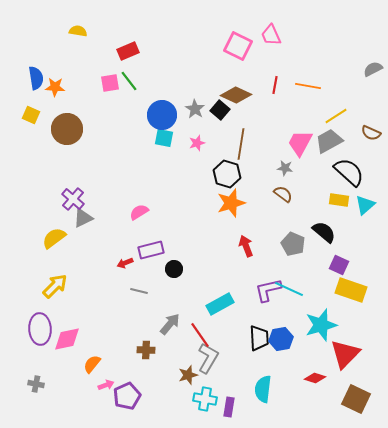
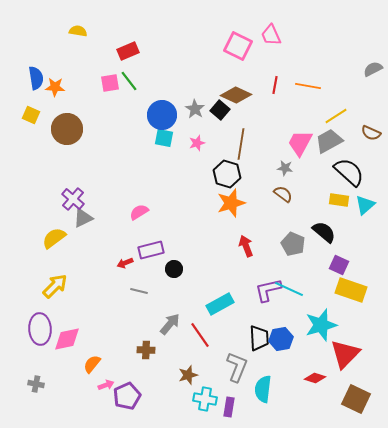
gray L-shape at (208, 358): moved 29 px right, 9 px down; rotated 8 degrees counterclockwise
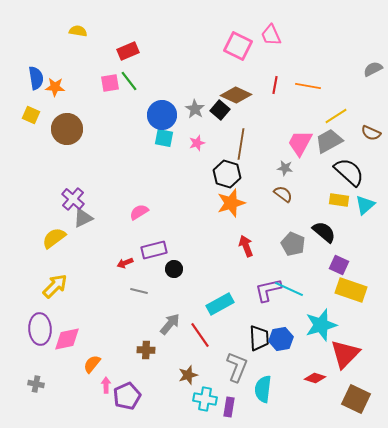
purple rectangle at (151, 250): moved 3 px right
pink arrow at (106, 385): rotated 70 degrees counterclockwise
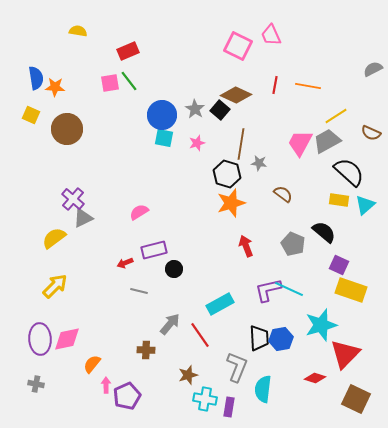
gray trapezoid at (329, 141): moved 2 px left
gray star at (285, 168): moved 26 px left, 5 px up
purple ellipse at (40, 329): moved 10 px down
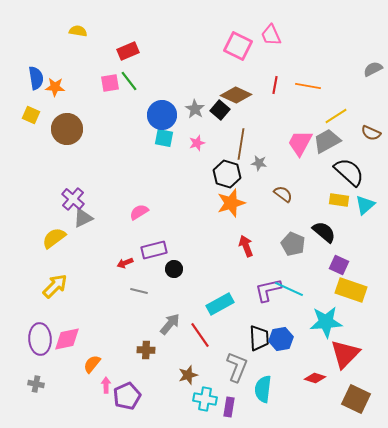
cyan star at (321, 325): moved 5 px right, 3 px up; rotated 12 degrees clockwise
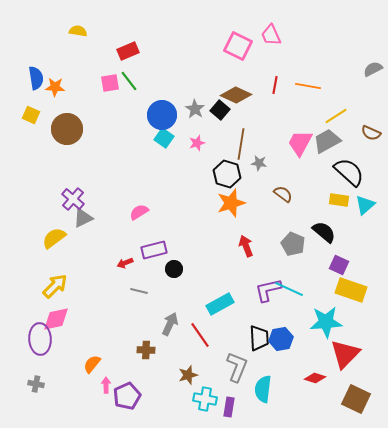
cyan square at (164, 138): rotated 24 degrees clockwise
gray arrow at (170, 324): rotated 15 degrees counterclockwise
pink diamond at (67, 339): moved 11 px left, 20 px up
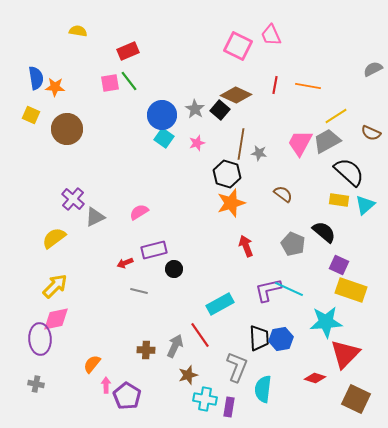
gray star at (259, 163): moved 10 px up
gray triangle at (83, 218): moved 12 px right, 1 px up
gray arrow at (170, 324): moved 5 px right, 22 px down
purple pentagon at (127, 396): rotated 16 degrees counterclockwise
